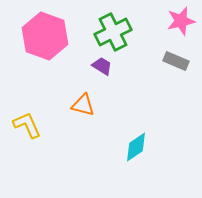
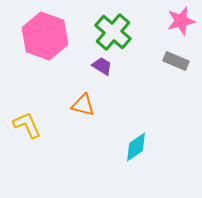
green cross: rotated 24 degrees counterclockwise
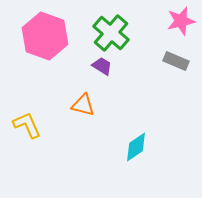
green cross: moved 2 px left, 1 px down
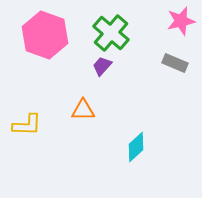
pink hexagon: moved 1 px up
gray rectangle: moved 1 px left, 2 px down
purple trapezoid: rotated 80 degrees counterclockwise
orange triangle: moved 5 px down; rotated 15 degrees counterclockwise
yellow L-shape: rotated 116 degrees clockwise
cyan diamond: rotated 8 degrees counterclockwise
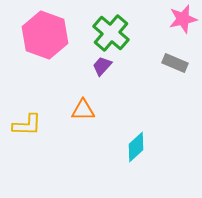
pink star: moved 2 px right, 2 px up
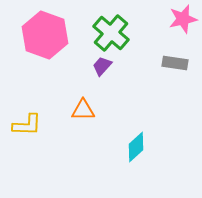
gray rectangle: rotated 15 degrees counterclockwise
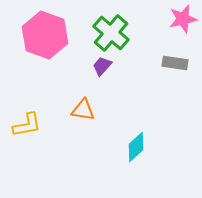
orange triangle: rotated 10 degrees clockwise
yellow L-shape: rotated 12 degrees counterclockwise
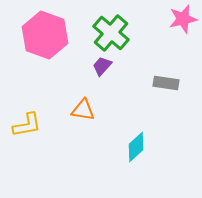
gray rectangle: moved 9 px left, 20 px down
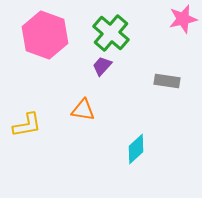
gray rectangle: moved 1 px right, 2 px up
cyan diamond: moved 2 px down
